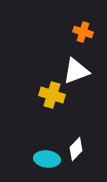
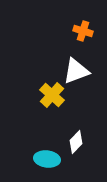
orange cross: moved 1 px up
yellow cross: rotated 25 degrees clockwise
white diamond: moved 7 px up
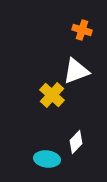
orange cross: moved 1 px left, 1 px up
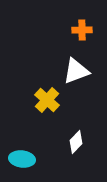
orange cross: rotated 18 degrees counterclockwise
yellow cross: moved 5 px left, 5 px down
cyan ellipse: moved 25 px left
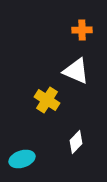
white triangle: rotated 44 degrees clockwise
yellow cross: rotated 10 degrees counterclockwise
cyan ellipse: rotated 25 degrees counterclockwise
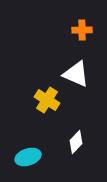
white triangle: moved 3 px down
cyan ellipse: moved 6 px right, 2 px up
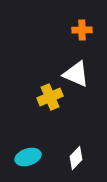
yellow cross: moved 3 px right, 3 px up; rotated 35 degrees clockwise
white diamond: moved 16 px down
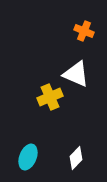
orange cross: moved 2 px right, 1 px down; rotated 24 degrees clockwise
cyan ellipse: rotated 50 degrees counterclockwise
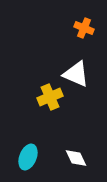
orange cross: moved 3 px up
white diamond: rotated 70 degrees counterclockwise
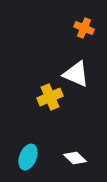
white diamond: moved 1 px left; rotated 20 degrees counterclockwise
